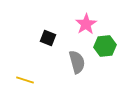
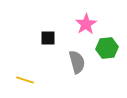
black square: rotated 21 degrees counterclockwise
green hexagon: moved 2 px right, 2 px down
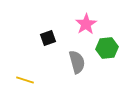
black square: rotated 21 degrees counterclockwise
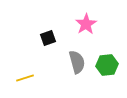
green hexagon: moved 17 px down
yellow line: moved 2 px up; rotated 36 degrees counterclockwise
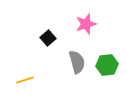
pink star: rotated 15 degrees clockwise
black square: rotated 21 degrees counterclockwise
yellow line: moved 2 px down
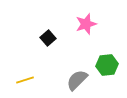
gray semicircle: moved 18 px down; rotated 120 degrees counterclockwise
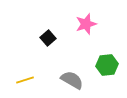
gray semicircle: moved 5 px left; rotated 75 degrees clockwise
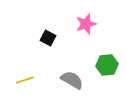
black square: rotated 21 degrees counterclockwise
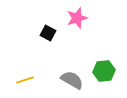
pink star: moved 9 px left, 6 px up
black square: moved 5 px up
green hexagon: moved 3 px left, 6 px down
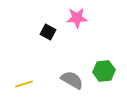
pink star: rotated 15 degrees clockwise
black square: moved 1 px up
yellow line: moved 1 px left, 4 px down
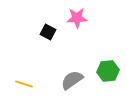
green hexagon: moved 4 px right
gray semicircle: rotated 65 degrees counterclockwise
yellow line: rotated 36 degrees clockwise
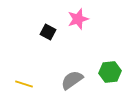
pink star: moved 1 px right, 1 px down; rotated 15 degrees counterclockwise
green hexagon: moved 2 px right, 1 px down
